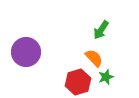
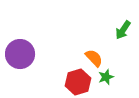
green arrow: moved 22 px right
purple circle: moved 6 px left, 2 px down
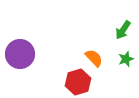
green star: moved 20 px right, 18 px up
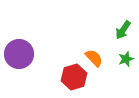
purple circle: moved 1 px left
red hexagon: moved 4 px left, 5 px up
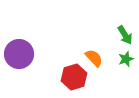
green arrow: moved 2 px right, 5 px down; rotated 66 degrees counterclockwise
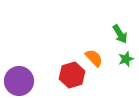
green arrow: moved 5 px left, 1 px up
purple circle: moved 27 px down
red hexagon: moved 2 px left, 2 px up
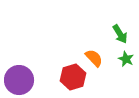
green star: rotated 28 degrees counterclockwise
red hexagon: moved 1 px right, 2 px down
purple circle: moved 1 px up
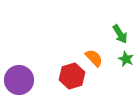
red hexagon: moved 1 px left, 1 px up
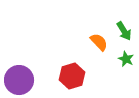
green arrow: moved 4 px right, 3 px up
orange semicircle: moved 5 px right, 16 px up
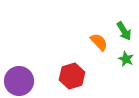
purple circle: moved 1 px down
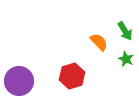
green arrow: moved 1 px right
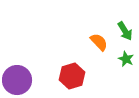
purple circle: moved 2 px left, 1 px up
